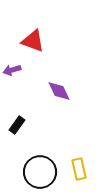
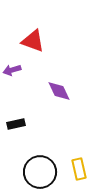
black rectangle: moved 1 px left, 1 px up; rotated 42 degrees clockwise
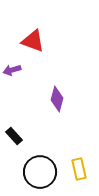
purple diamond: moved 2 px left, 8 px down; rotated 40 degrees clockwise
black rectangle: moved 2 px left, 12 px down; rotated 60 degrees clockwise
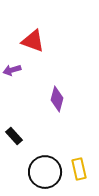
black circle: moved 5 px right
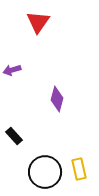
red triangle: moved 5 px right, 19 px up; rotated 45 degrees clockwise
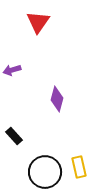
yellow rectangle: moved 2 px up
